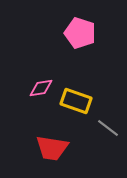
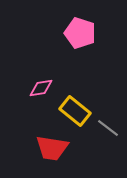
yellow rectangle: moved 1 px left, 10 px down; rotated 20 degrees clockwise
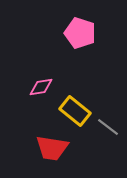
pink diamond: moved 1 px up
gray line: moved 1 px up
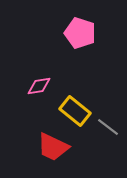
pink diamond: moved 2 px left, 1 px up
red trapezoid: moved 1 px right, 1 px up; rotated 16 degrees clockwise
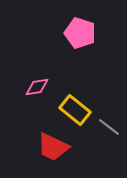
pink diamond: moved 2 px left, 1 px down
yellow rectangle: moved 1 px up
gray line: moved 1 px right
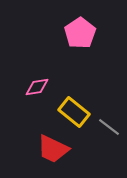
pink pentagon: rotated 20 degrees clockwise
yellow rectangle: moved 1 px left, 2 px down
red trapezoid: moved 2 px down
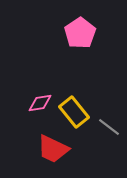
pink diamond: moved 3 px right, 16 px down
yellow rectangle: rotated 12 degrees clockwise
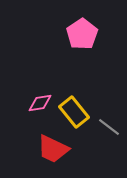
pink pentagon: moved 2 px right, 1 px down
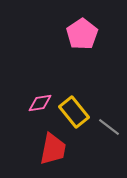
red trapezoid: rotated 104 degrees counterclockwise
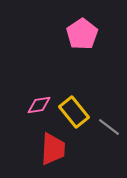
pink diamond: moved 1 px left, 2 px down
red trapezoid: rotated 8 degrees counterclockwise
